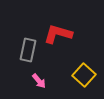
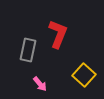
red L-shape: rotated 96 degrees clockwise
pink arrow: moved 1 px right, 3 px down
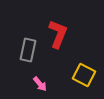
yellow square: rotated 15 degrees counterclockwise
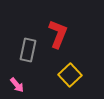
yellow square: moved 14 px left; rotated 20 degrees clockwise
pink arrow: moved 23 px left, 1 px down
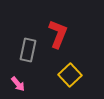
pink arrow: moved 1 px right, 1 px up
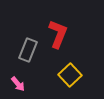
gray rectangle: rotated 10 degrees clockwise
